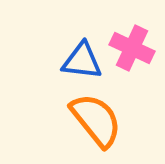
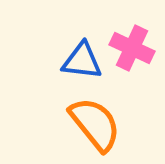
orange semicircle: moved 1 px left, 4 px down
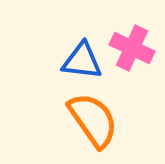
orange semicircle: moved 2 px left, 4 px up; rotated 4 degrees clockwise
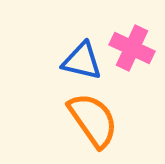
blue triangle: rotated 6 degrees clockwise
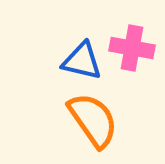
pink cross: rotated 15 degrees counterclockwise
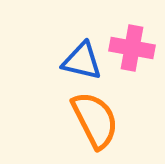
orange semicircle: moved 2 px right; rotated 8 degrees clockwise
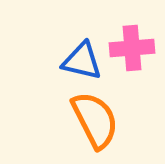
pink cross: rotated 15 degrees counterclockwise
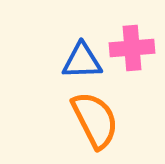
blue triangle: rotated 15 degrees counterclockwise
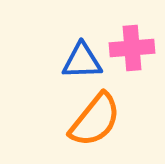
orange semicircle: rotated 66 degrees clockwise
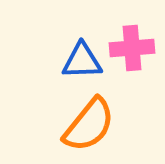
orange semicircle: moved 6 px left, 5 px down
